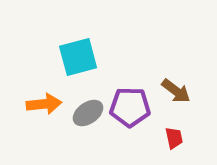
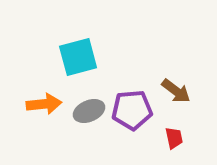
purple pentagon: moved 2 px right, 3 px down; rotated 6 degrees counterclockwise
gray ellipse: moved 1 px right, 2 px up; rotated 12 degrees clockwise
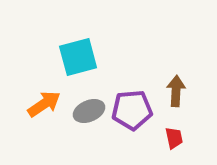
brown arrow: rotated 124 degrees counterclockwise
orange arrow: rotated 28 degrees counterclockwise
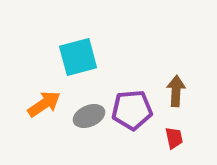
gray ellipse: moved 5 px down
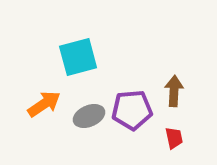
brown arrow: moved 2 px left
